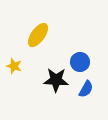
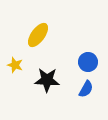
blue circle: moved 8 px right
yellow star: moved 1 px right, 1 px up
black star: moved 9 px left
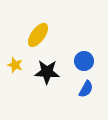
blue circle: moved 4 px left, 1 px up
black star: moved 8 px up
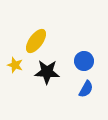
yellow ellipse: moved 2 px left, 6 px down
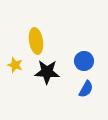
yellow ellipse: rotated 45 degrees counterclockwise
